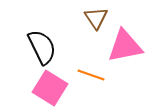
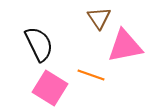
brown triangle: moved 3 px right
black semicircle: moved 3 px left, 3 px up
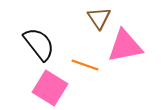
black semicircle: rotated 12 degrees counterclockwise
orange line: moved 6 px left, 10 px up
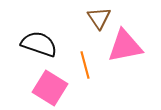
black semicircle: rotated 33 degrees counterclockwise
orange line: rotated 56 degrees clockwise
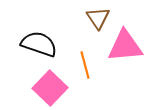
brown triangle: moved 1 px left
pink triangle: rotated 6 degrees clockwise
pink square: rotated 12 degrees clockwise
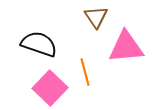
brown triangle: moved 2 px left, 1 px up
pink triangle: moved 1 px right, 1 px down
orange line: moved 7 px down
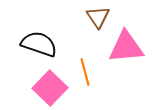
brown triangle: moved 2 px right
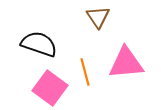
pink triangle: moved 16 px down
pink square: rotated 8 degrees counterclockwise
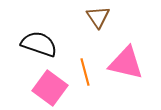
pink triangle: rotated 18 degrees clockwise
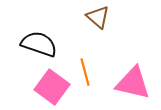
brown triangle: rotated 15 degrees counterclockwise
pink triangle: moved 7 px right, 20 px down
pink square: moved 2 px right, 1 px up
